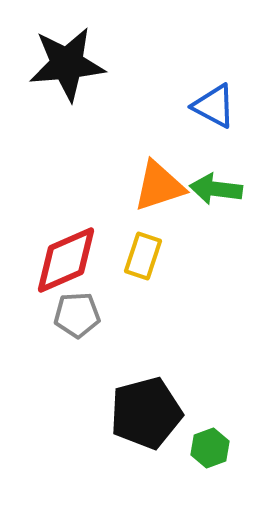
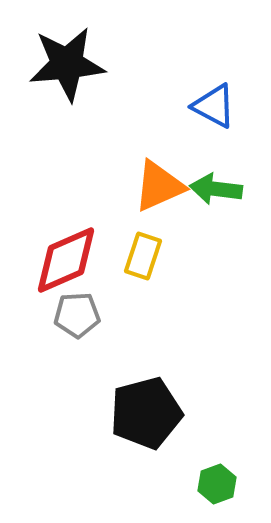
orange triangle: rotated 6 degrees counterclockwise
green hexagon: moved 7 px right, 36 px down
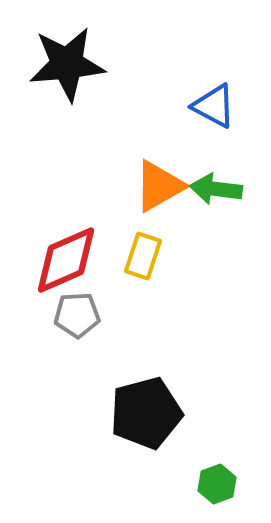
orange triangle: rotated 6 degrees counterclockwise
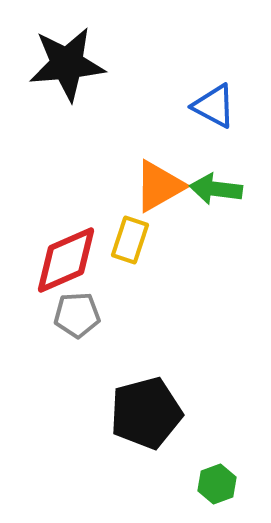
yellow rectangle: moved 13 px left, 16 px up
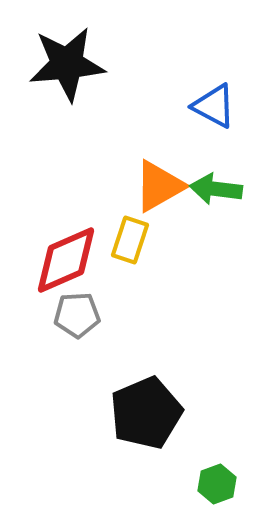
black pentagon: rotated 8 degrees counterclockwise
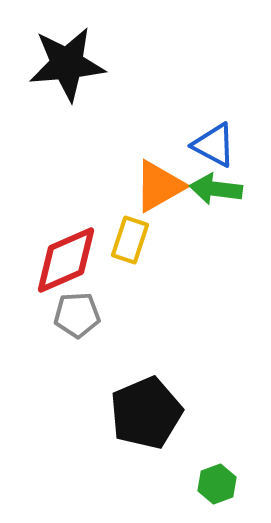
blue triangle: moved 39 px down
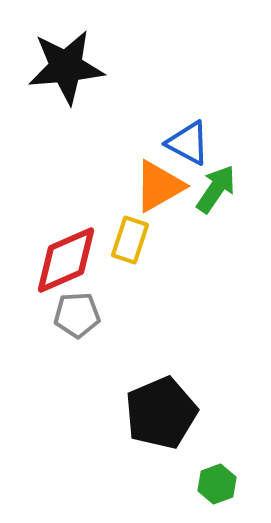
black star: moved 1 px left, 3 px down
blue triangle: moved 26 px left, 2 px up
green arrow: rotated 117 degrees clockwise
black pentagon: moved 15 px right
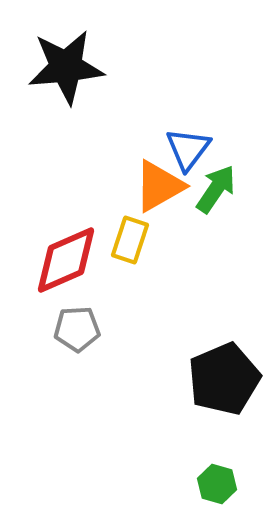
blue triangle: moved 6 px down; rotated 39 degrees clockwise
gray pentagon: moved 14 px down
black pentagon: moved 63 px right, 34 px up
green hexagon: rotated 24 degrees counterclockwise
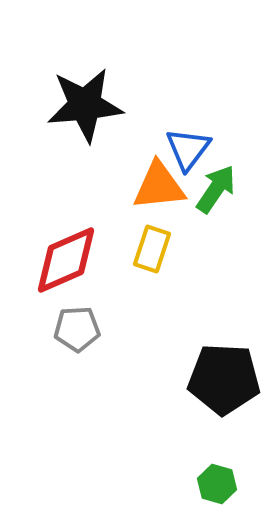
black star: moved 19 px right, 38 px down
orange triangle: rotated 24 degrees clockwise
yellow rectangle: moved 22 px right, 9 px down
black pentagon: rotated 26 degrees clockwise
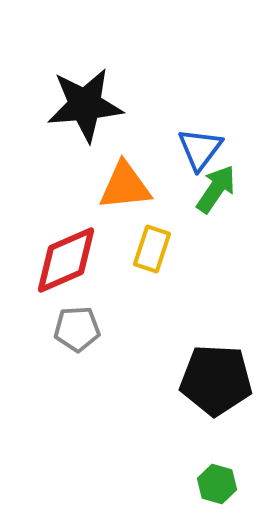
blue triangle: moved 12 px right
orange triangle: moved 34 px left
black pentagon: moved 8 px left, 1 px down
